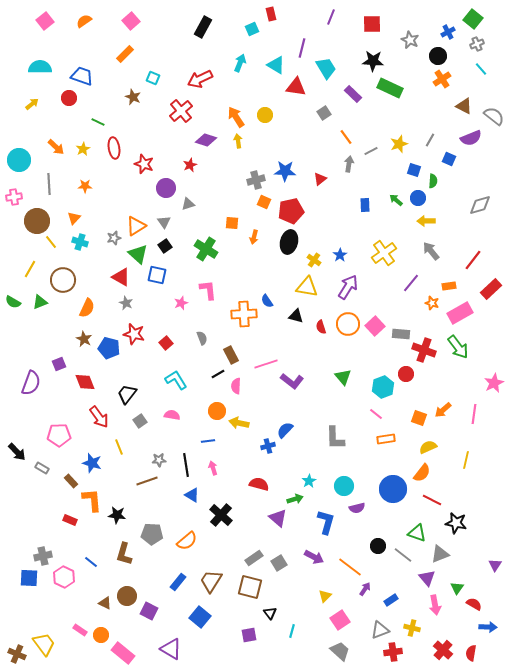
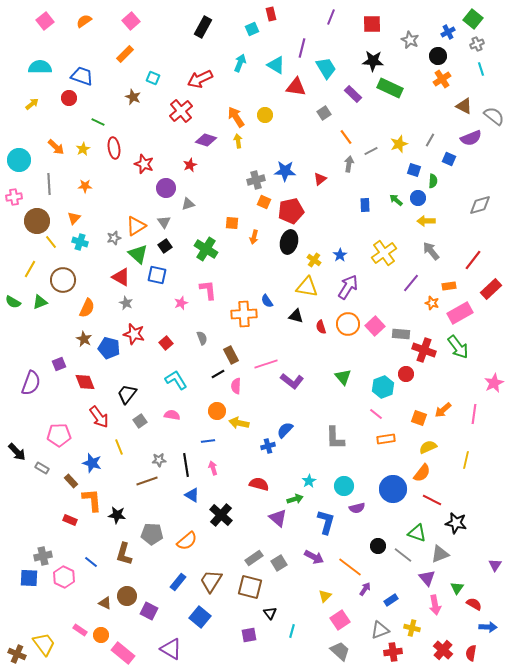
cyan line at (481, 69): rotated 24 degrees clockwise
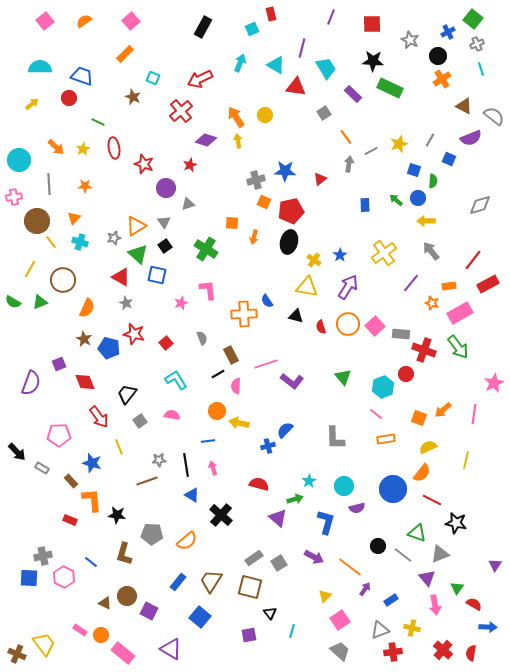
red rectangle at (491, 289): moved 3 px left, 5 px up; rotated 15 degrees clockwise
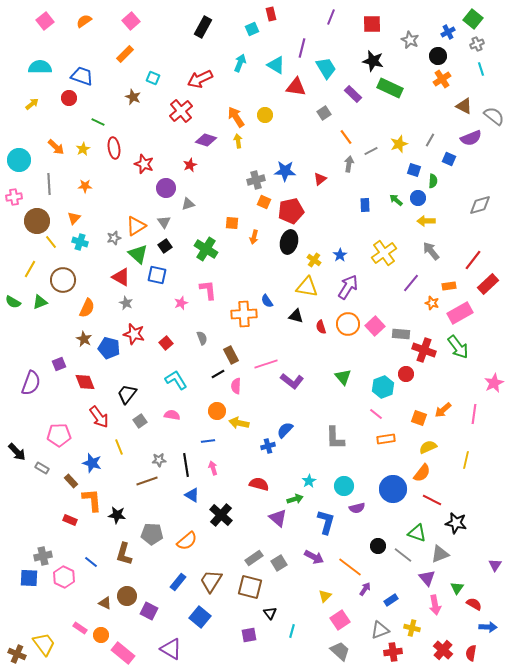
black star at (373, 61): rotated 10 degrees clockwise
red rectangle at (488, 284): rotated 15 degrees counterclockwise
pink rectangle at (80, 630): moved 2 px up
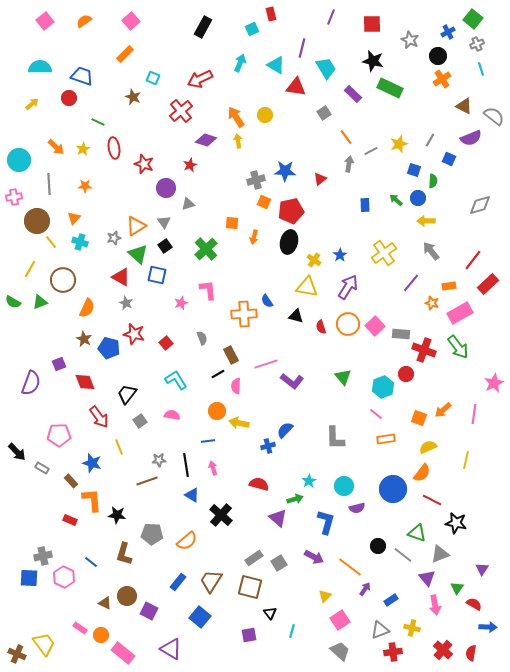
green cross at (206, 249): rotated 15 degrees clockwise
purple triangle at (495, 565): moved 13 px left, 4 px down
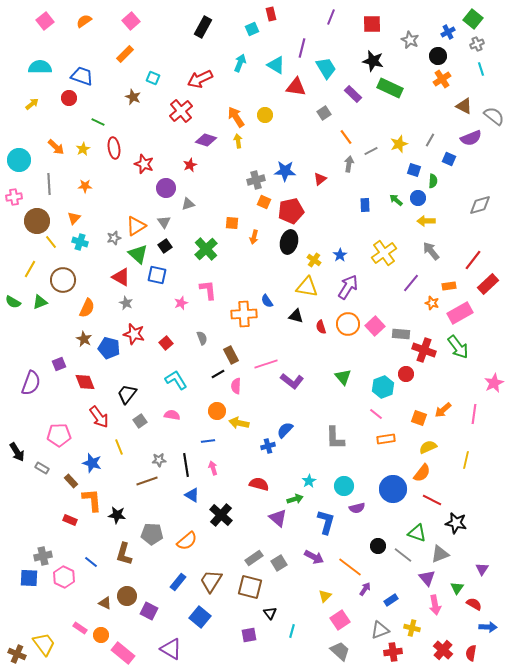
black arrow at (17, 452): rotated 12 degrees clockwise
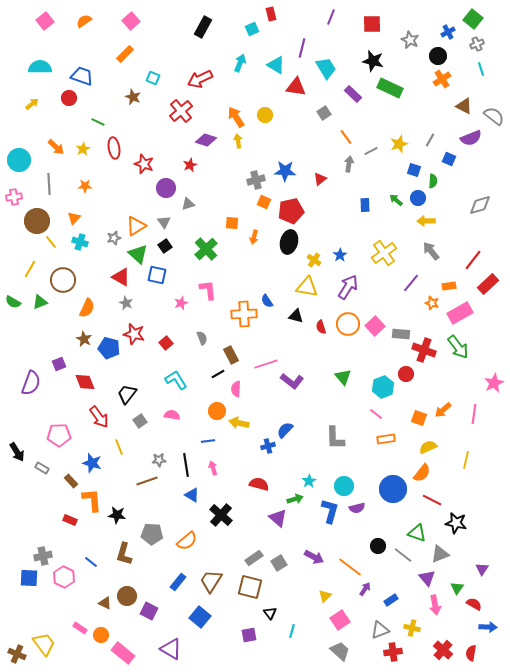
pink semicircle at (236, 386): moved 3 px down
blue L-shape at (326, 522): moved 4 px right, 11 px up
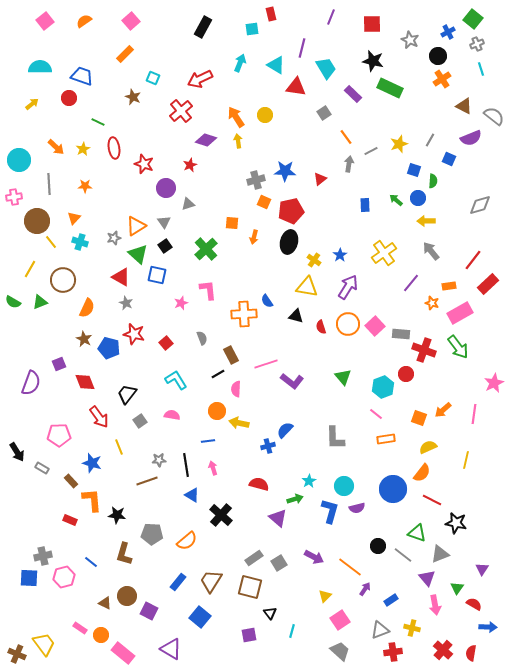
cyan square at (252, 29): rotated 16 degrees clockwise
pink hexagon at (64, 577): rotated 20 degrees clockwise
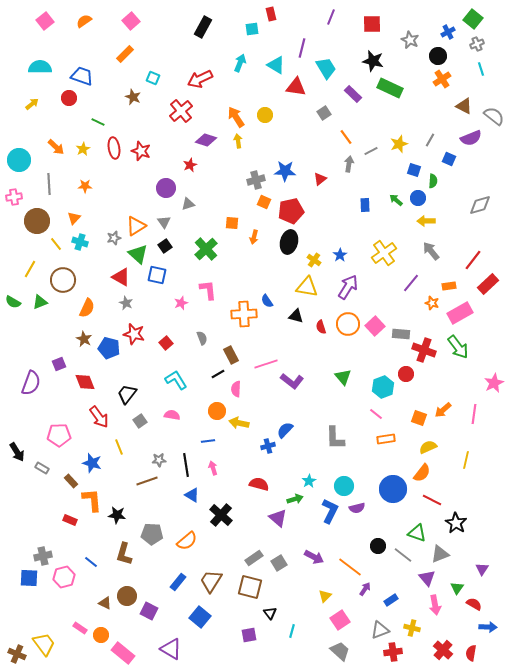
red star at (144, 164): moved 3 px left, 13 px up
yellow line at (51, 242): moved 5 px right, 2 px down
blue L-shape at (330, 511): rotated 10 degrees clockwise
black star at (456, 523): rotated 20 degrees clockwise
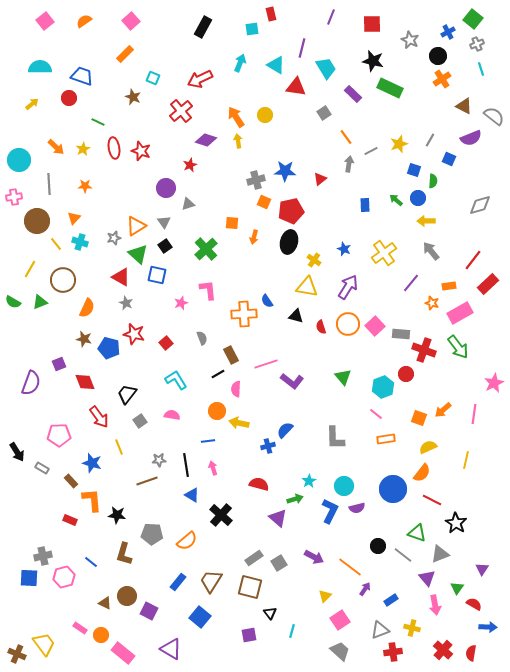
blue star at (340, 255): moved 4 px right, 6 px up; rotated 16 degrees counterclockwise
brown star at (84, 339): rotated 14 degrees counterclockwise
